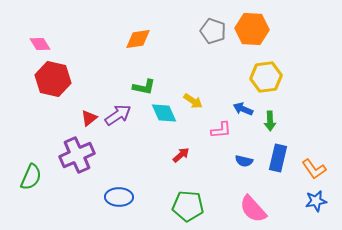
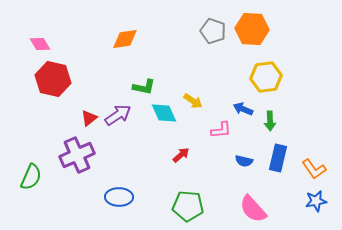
orange diamond: moved 13 px left
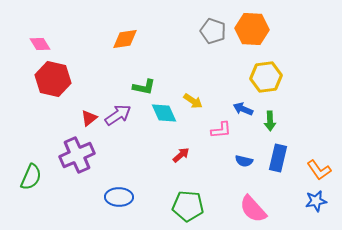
orange L-shape: moved 5 px right, 1 px down
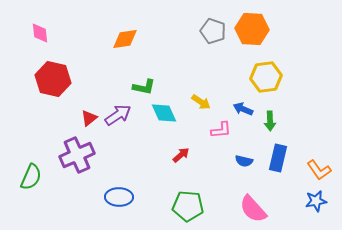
pink diamond: moved 11 px up; rotated 25 degrees clockwise
yellow arrow: moved 8 px right, 1 px down
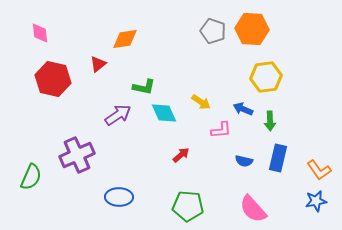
red triangle: moved 9 px right, 54 px up
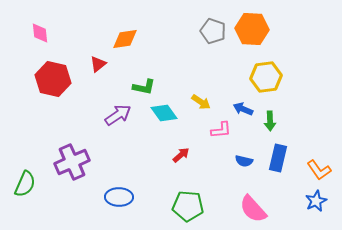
cyan diamond: rotated 12 degrees counterclockwise
purple cross: moved 5 px left, 7 px down
green semicircle: moved 6 px left, 7 px down
blue star: rotated 15 degrees counterclockwise
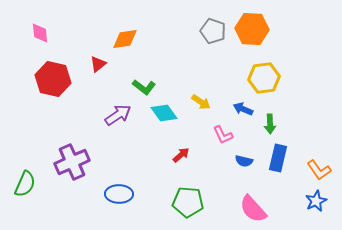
yellow hexagon: moved 2 px left, 1 px down
green L-shape: rotated 25 degrees clockwise
green arrow: moved 3 px down
pink L-shape: moved 2 px right, 5 px down; rotated 70 degrees clockwise
blue ellipse: moved 3 px up
green pentagon: moved 4 px up
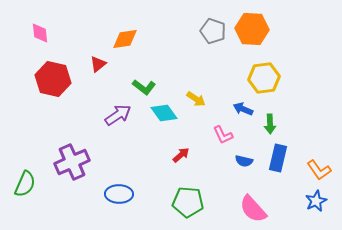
yellow arrow: moved 5 px left, 3 px up
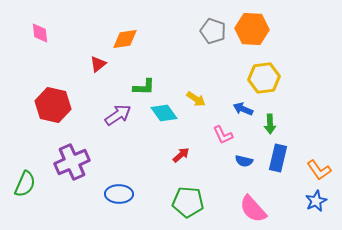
red hexagon: moved 26 px down
green L-shape: rotated 35 degrees counterclockwise
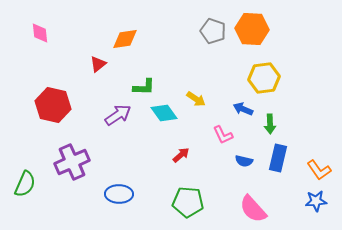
blue star: rotated 20 degrees clockwise
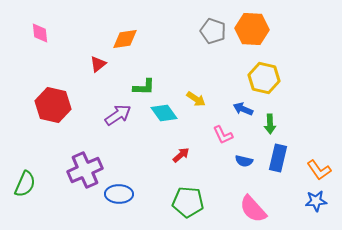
yellow hexagon: rotated 20 degrees clockwise
purple cross: moved 13 px right, 8 px down
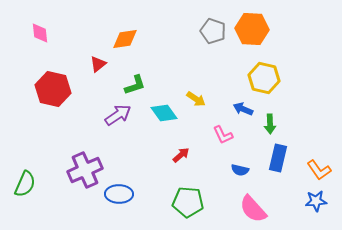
green L-shape: moved 9 px left, 2 px up; rotated 20 degrees counterclockwise
red hexagon: moved 16 px up
blue semicircle: moved 4 px left, 9 px down
